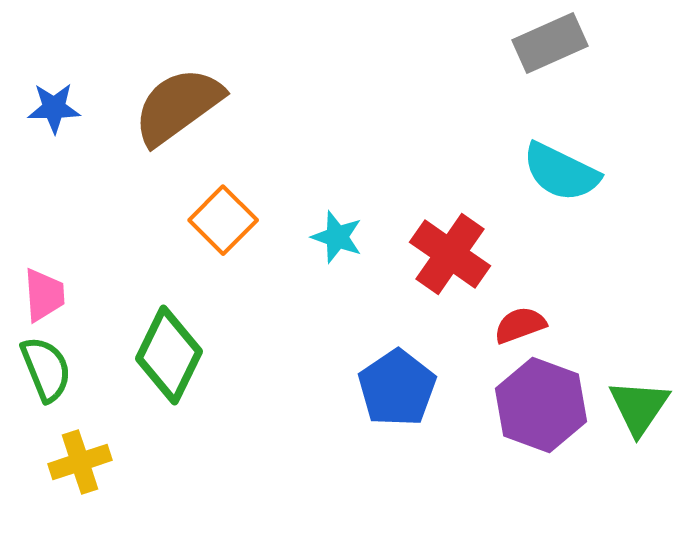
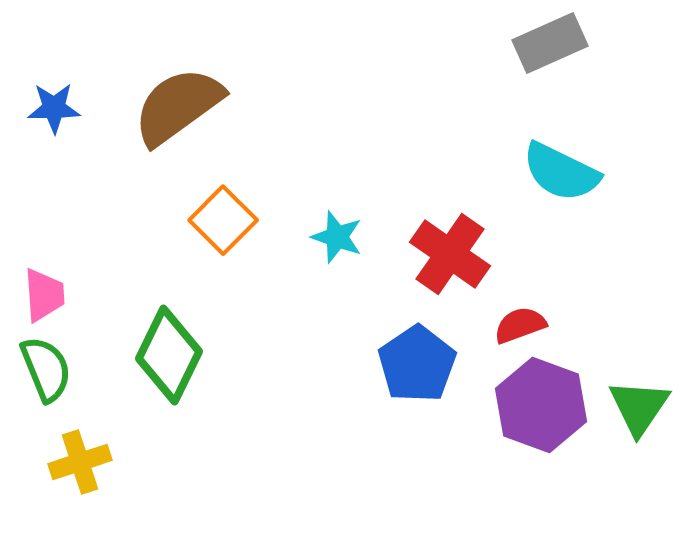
blue pentagon: moved 20 px right, 24 px up
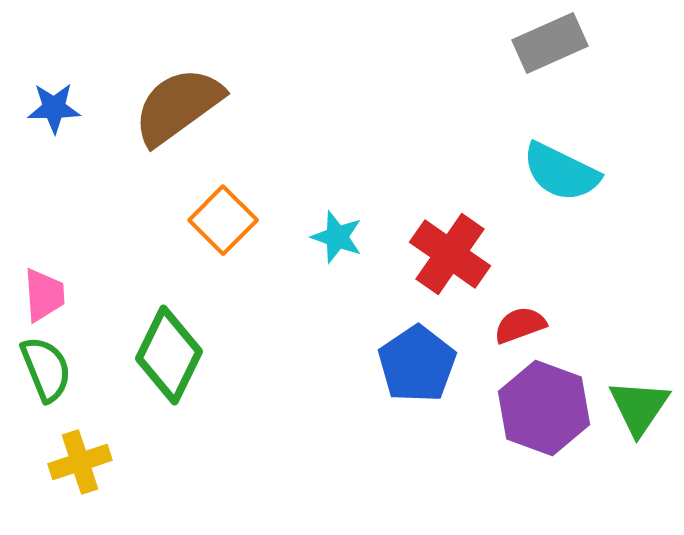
purple hexagon: moved 3 px right, 3 px down
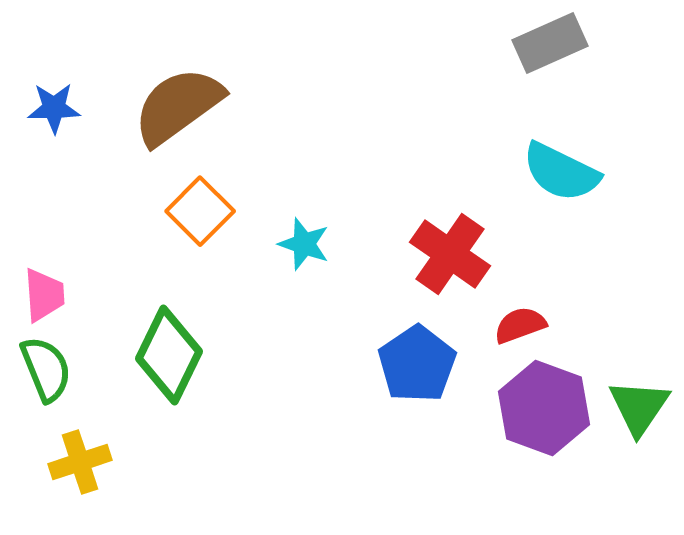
orange square: moved 23 px left, 9 px up
cyan star: moved 33 px left, 7 px down
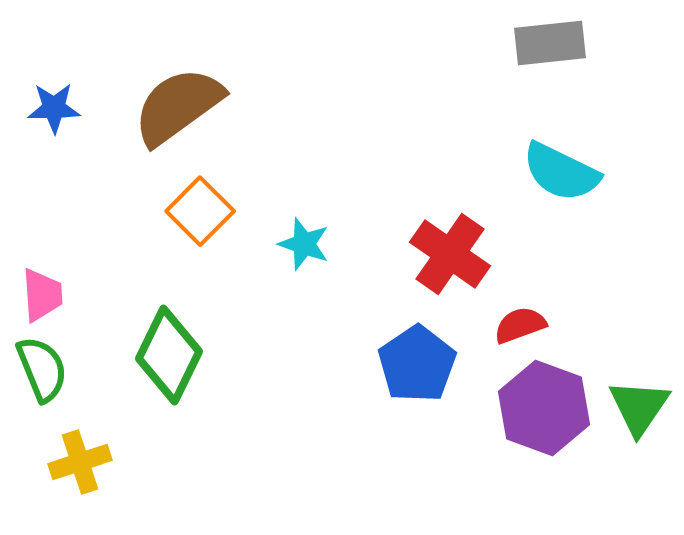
gray rectangle: rotated 18 degrees clockwise
pink trapezoid: moved 2 px left
green semicircle: moved 4 px left
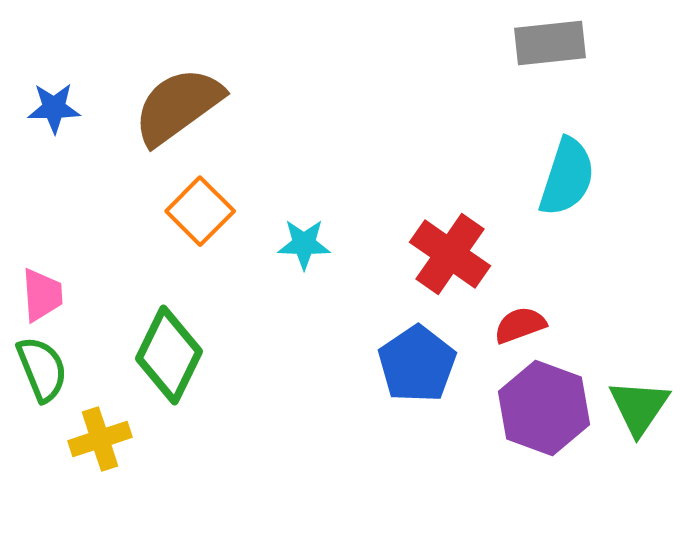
cyan semicircle: moved 6 px right, 5 px down; rotated 98 degrees counterclockwise
cyan star: rotated 18 degrees counterclockwise
yellow cross: moved 20 px right, 23 px up
